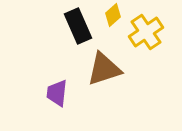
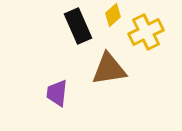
yellow cross: rotated 8 degrees clockwise
brown triangle: moved 5 px right; rotated 9 degrees clockwise
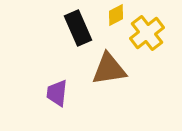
yellow diamond: moved 3 px right; rotated 15 degrees clockwise
black rectangle: moved 2 px down
yellow cross: moved 1 px right, 1 px down; rotated 12 degrees counterclockwise
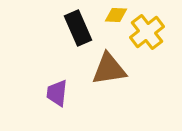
yellow diamond: rotated 30 degrees clockwise
yellow cross: moved 1 px up
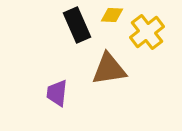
yellow diamond: moved 4 px left
black rectangle: moved 1 px left, 3 px up
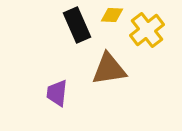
yellow cross: moved 2 px up
